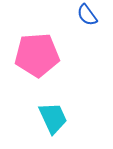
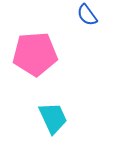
pink pentagon: moved 2 px left, 1 px up
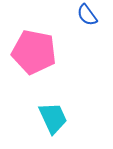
pink pentagon: moved 1 px left, 2 px up; rotated 15 degrees clockwise
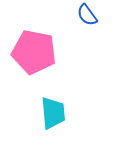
cyan trapezoid: moved 5 px up; rotated 20 degrees clockwise
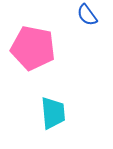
pink pentagon: moved 1 px left, 4 px up
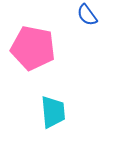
cyan trapezoid: moved 1 px up
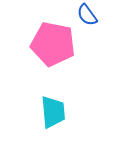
pink pentagon: moved 20 px right, 4 px up
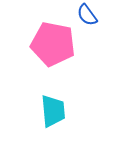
cyan trapezoid: moved 1 px up
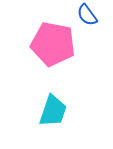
cyan trapezoid: rotated 24 degrees clockwise
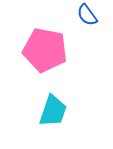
pink pentagon: moved 8 px left, 6 px down
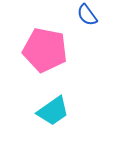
cyan trapezoid: rotated 36 degrees clockwise
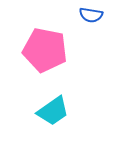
blue semicircle: moved 4 px right; rotated 45 degrees counterclockwise
